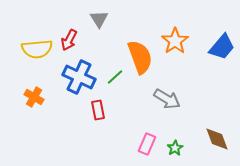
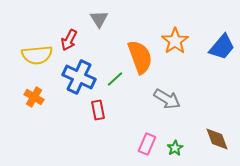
yellow semicircle: moved 6 px down
green line: moved 2 px down
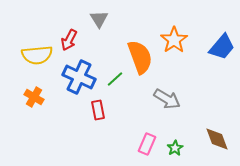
orange star: moved 1 px left, 1 px up
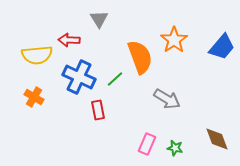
red arrow: rotated 65 degrees clockwise
green star: rotated 28 degrees counterclockwise
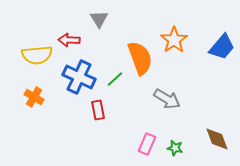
orange semicircle: moved 1 px down
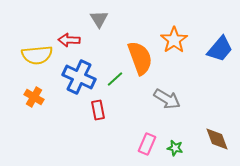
blue trapezoid: moved 2 px left, 2 px down
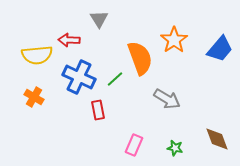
pink rectangle: moved 13 px left, 1 px down
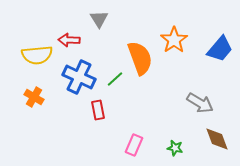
gray arrow: moved 33 px right, 4 px down
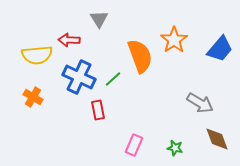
orange semicircle: moved 2 px up
green line: moved 2 px left
orange cross: moved 1 px left
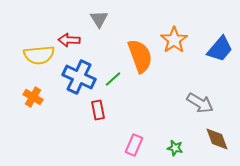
yellow semicircle: moved 2 px right
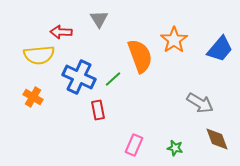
red arrow: moved 8 px left, 8 px up
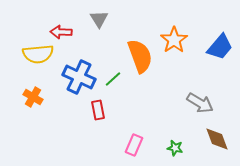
blue trapezoid: moved 2 px up
yellow semicircle: moved 1 px left, 1 px up
